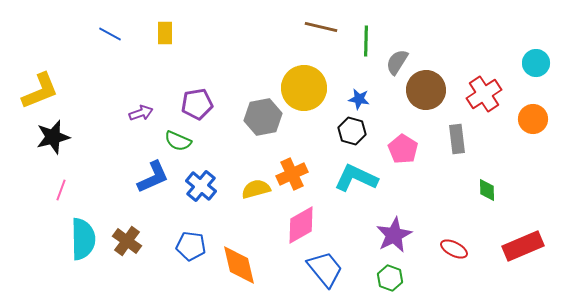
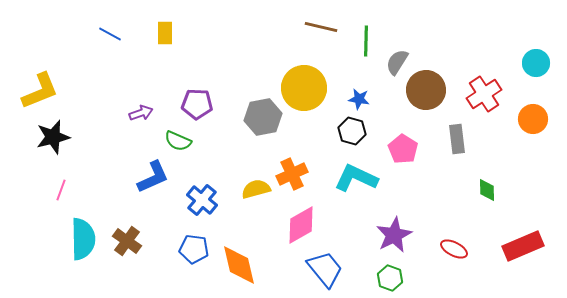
purple pentagon: rotated 12 degrees clockwise
blue cross: moved 1 px right, 14 px down
blue pentagon: moved 3 px right, 3 px down
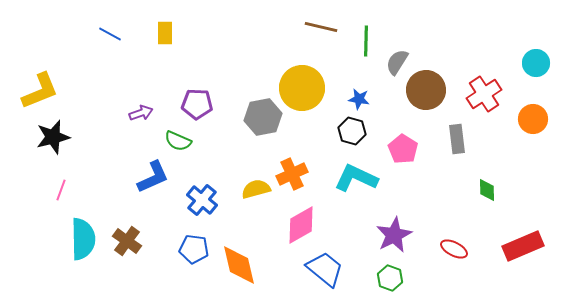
yellow circle: moved 2 px left
blue trapezoid: rotated 12 degrees counterclockwise
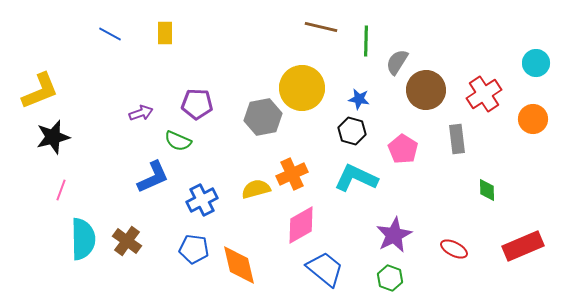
blue cross: rotated 24 degrees clockwise
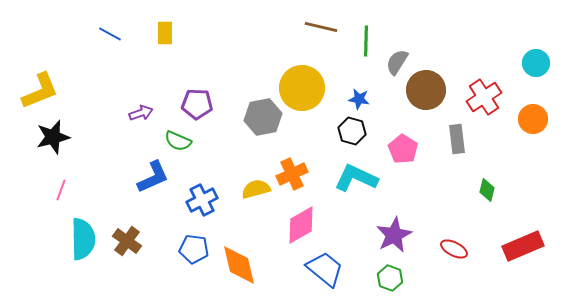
red cross: moved 3 px down
green diamond: rotated 15 degrees clockwise
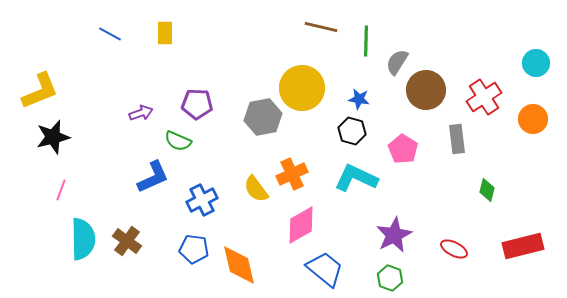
yellow semicircle: rotated 112 degrees counterclockwise
red rectangle: rotated 9 degrees clockwise
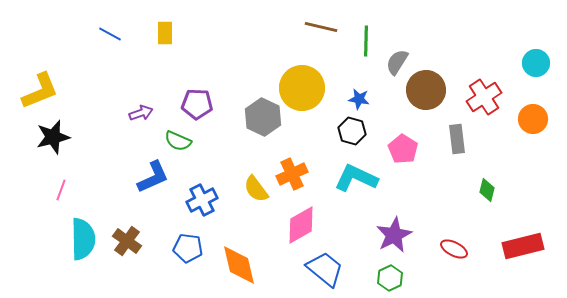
gray hexagon: rotated 24 degrees counterclockwise
blue pentagon: moved 6 px left, 1 px up
green hexagon: rotated 15 degrees clockwise
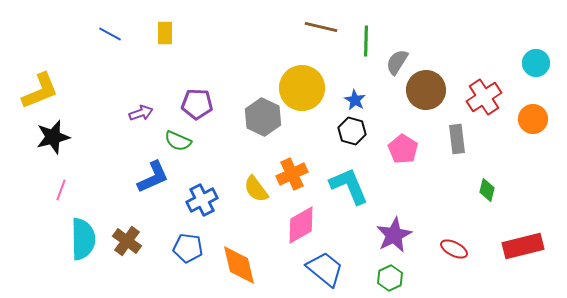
blue star: moved 4 px left, 1 px down; rotated 20 degrees clockwise
cyan L-shape: moved 7 px left, 8 px down; rotated 42 degrees clockwise
